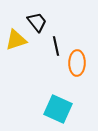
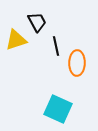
black trapezoid: rotated 10 degrees clockwise
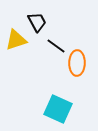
black line: rotated 42 degrees counterclockwise
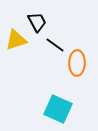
black line: moved 1 px left, 1 px up
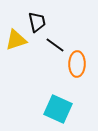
black trapezoid: rotated 15 degrees clockwise
orange ellipse: moved 1 px down
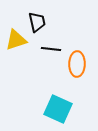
black line: moved 4 px left, 4 px down; rotated 30 degrees counterclockwise
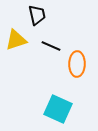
black trapezoid: moved 7 px up
black line: moved 3 px up; rotated 18 degrees clockwise
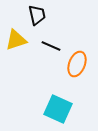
orange ellipse: rotated 20 degrees clockwise
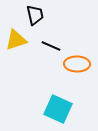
black trapezoid: moved 2 px left
orange ellipse: rotated 70 degrees clockwise
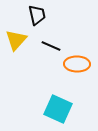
black trapezoid: moved 2 px right
yellow triangle: rotated 30 degrees counterclockwise
